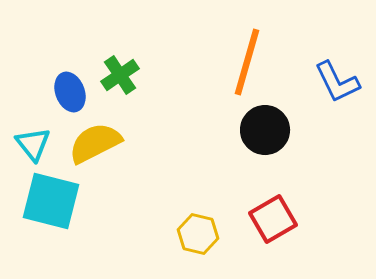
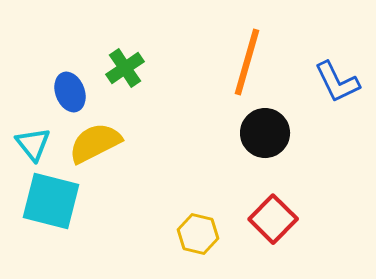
green cross: moved 5 px right, 7 px up
black circle: moved 3 px down
red square: rotated 15 degrees counterclockwise
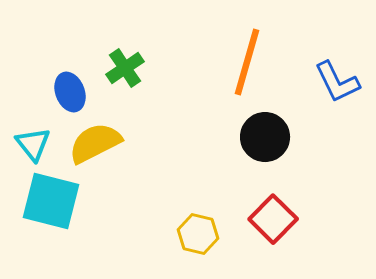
black circle: moved 4 px down
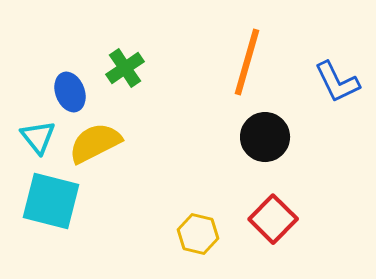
cyan triangle: moved 5 px right, 7 px up
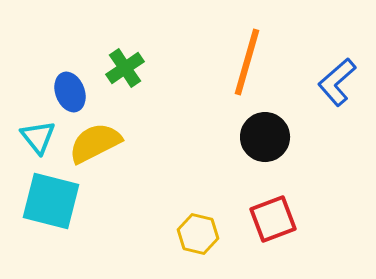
blue L-shape: rotated 75 degrees clockwise
red square: rotated 24 degrees clockwise
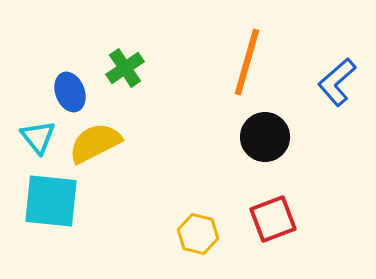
cyan square: rotated 8 degrees counterclockwise
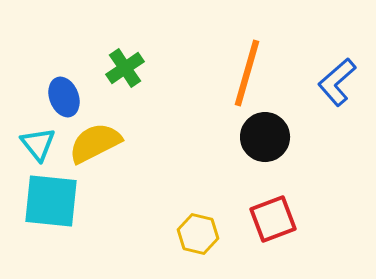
orange line: moved 11 px down
blue ellipse: moved 6 px left, 5 px down
cyan triangle: moved 7 px down
